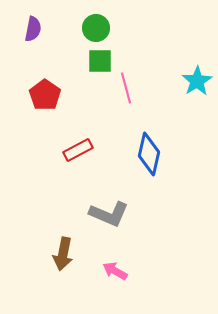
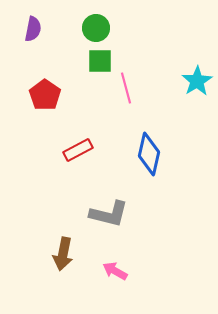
gray L-shape: rotated 9 degrees counterclockwise
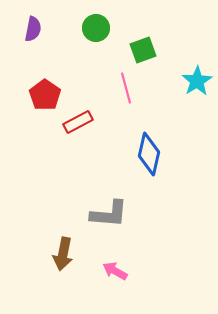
green square: moved 43 px right, 11 px up; rotated 20 degrees counterclockwise
red rectangle: moved 28 px up
gray L-shape: rotated 9 degrees counterclockwise
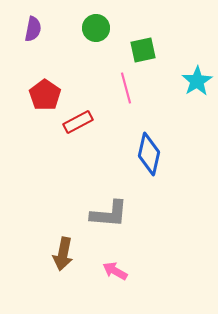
green square: rotated 8 degrees clockwise
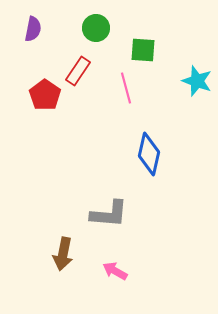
green square: rotated 16 degrees clockwise
cyan star: rotated 20 degrees counterclockwise
red rectangle: moved 51 px up; rotated 28 degrees counterclockwise
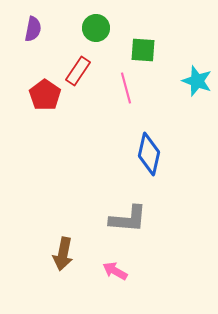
gray L-shape: moved 19 px right, 5 px down
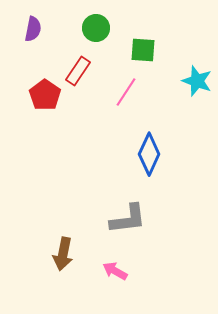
pink line: moved 4 px down; rotated 48 degrees clockwise
blue diamond: rotated 12 degrees clockwise
gray L-shape: rotated 12 degrees counterclockwise
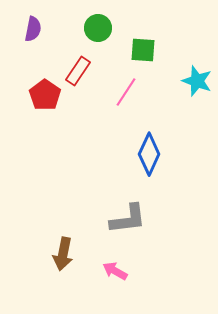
green circle: moved 2 px right
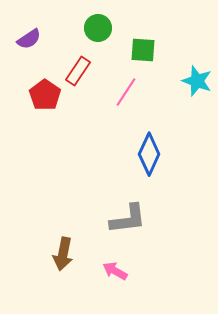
purple semicircle: moved 4 px left, 10 px down; rotated 45 degrees clockwise
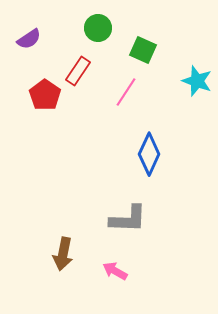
green square: rotated 20 degrees clockwise
gray L-shape: rotated 9 degrees clockwise
